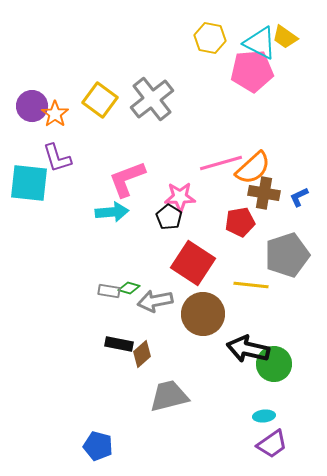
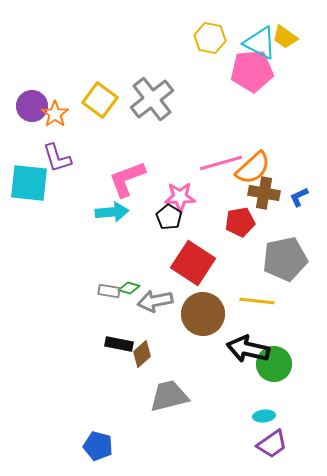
gray pentagon: moved 2 px left, 4 px down; rotated 6 degrees clockwise
yellow line: moved 6 px right, 16 px down
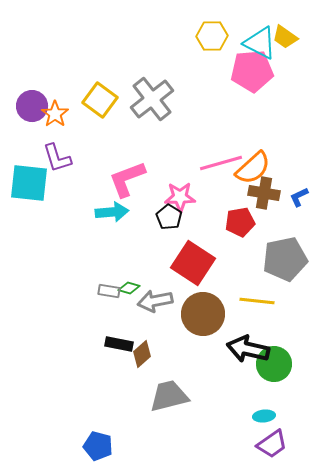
yellow hexagon: moved 2 px right, 2 px up; rotated 12 degrees counterclockwise
